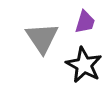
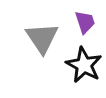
purple trapezoid: rotated 35 degrees counterclockwise
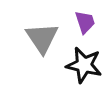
black star: rotated 15 degrees counterclockwise
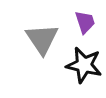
gray triangle: moved 1 px down
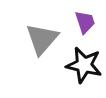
gray triangle: rotated 15 degrees clockwise
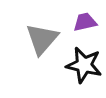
purple trapezoid: rotated 85 degrees counterclockwise
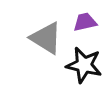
gray triangle: moved 4 px right, 1 px up; rotated 39 degrees counterclockwise
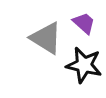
purple trapezoid: moved 1 px left, 1 px down; rotated 55 degrees clockwise
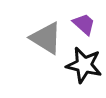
purple trapezoid: moved 1 px down
